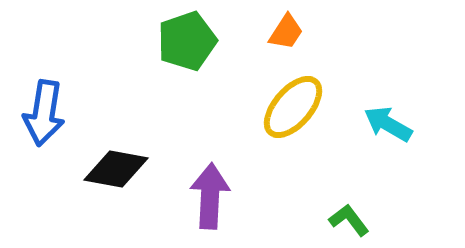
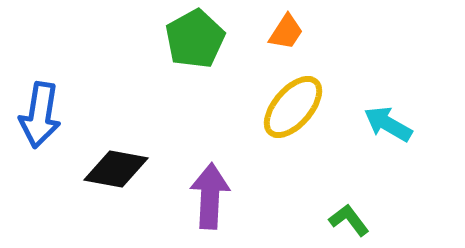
green pentagon: moved 8 px right, 2 px up; rotated 10 degrees counterclockwise
blue arrow: moved 4 px left, 2 px down
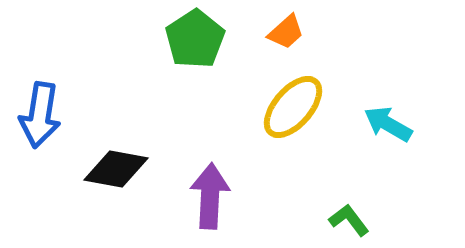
orange trapezoid: rotated 15 degrees clockwise
green pentagon: rotated 4 degrees counterclockwise
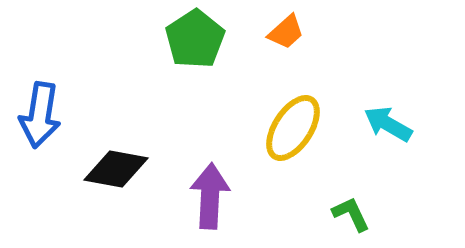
yellow ellipse: moved 21 px down; rotated 8 degrees counterclockwise
green L-shape: moved 2 px right, 6 px up; rotated 12 degrees clockwise
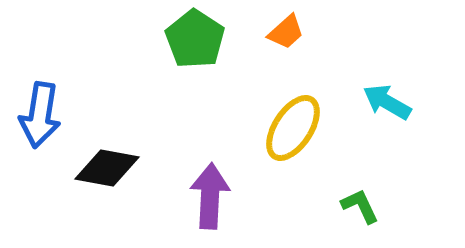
green pentagon: rotated 6 degrees counterclockwise
cyan arrow: moved 1 px left, 22 px up
black diamond: moved 9 px left, 1 px up
green L-shape: moved 9 px right, 8 px up
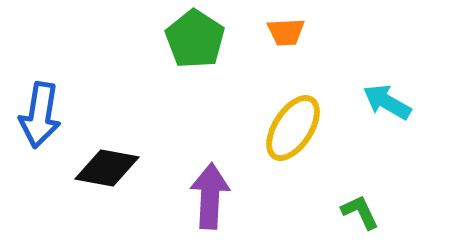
orange trapezoid: rotated 39 degrees clockwise
green L-shape: moved 6 px down
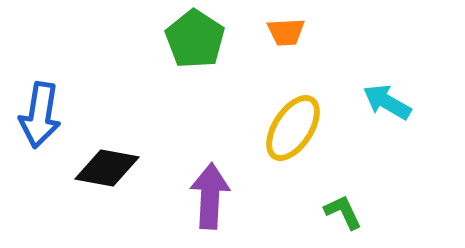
green L-shape: moved 17 px left
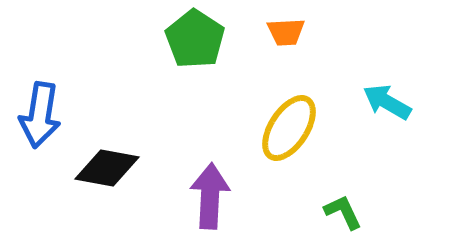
yellow ellipse: moved 4 px left
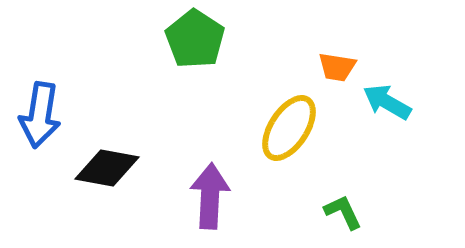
orange trapezoid: moved 51 px right, 35 px down; rotated 12 degrees clockwise
